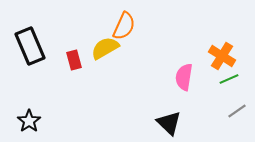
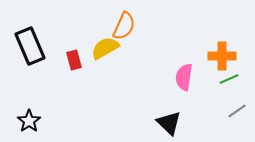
orange cross: rotated 32 degrees counterclockwise
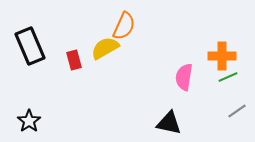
green line: moved 1 px left, 2 px up
black triangle: rotated 32 degrees counterclockwise
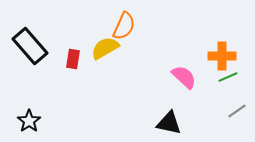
black rectangle: rotated 18 degrees counterclockwise
red rectangle: moved 1 px left, 1 px up; rotated 24 degrees clockwise
pink semicircle: rotated 124 degrees clockwise
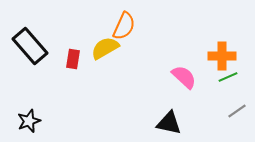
black star: rotated 15 degrees clockwise
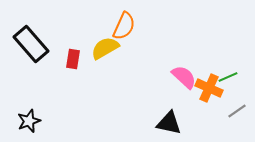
black rectangle: moved 1 px right, 2 px up
orange cross: moved 13 px left, 32 px down; rotated 24 degrees clockwise
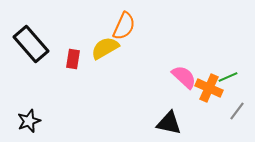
gray line: rotated 18 degrees counterclockwise
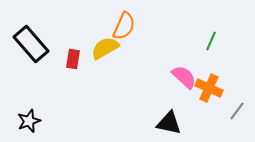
green line: moved 17 px left, 36 px up; rotated 42 degrees counterclockwise
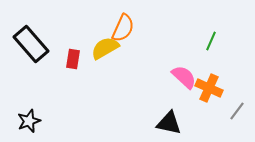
orange semicircle: moved 1 px left, 2 px down
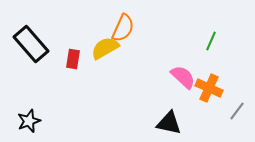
pink semicircle: moved 1 px left
